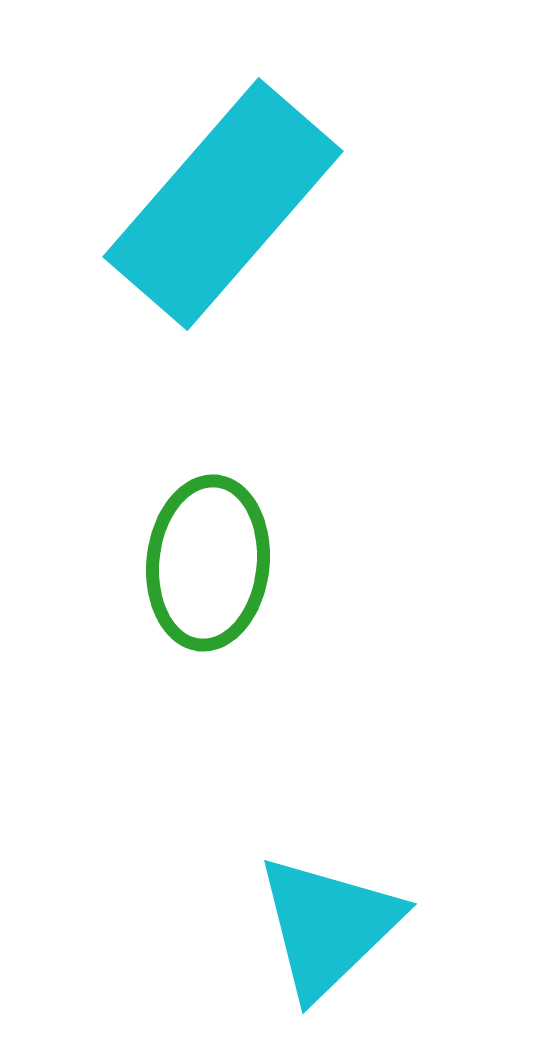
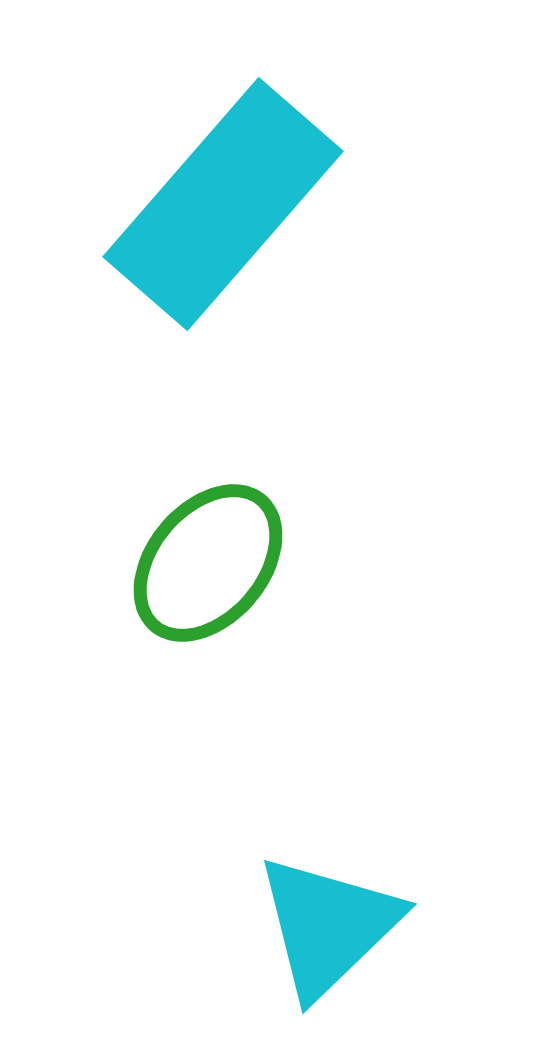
green ellipse: rotated 34 degrees clockwise
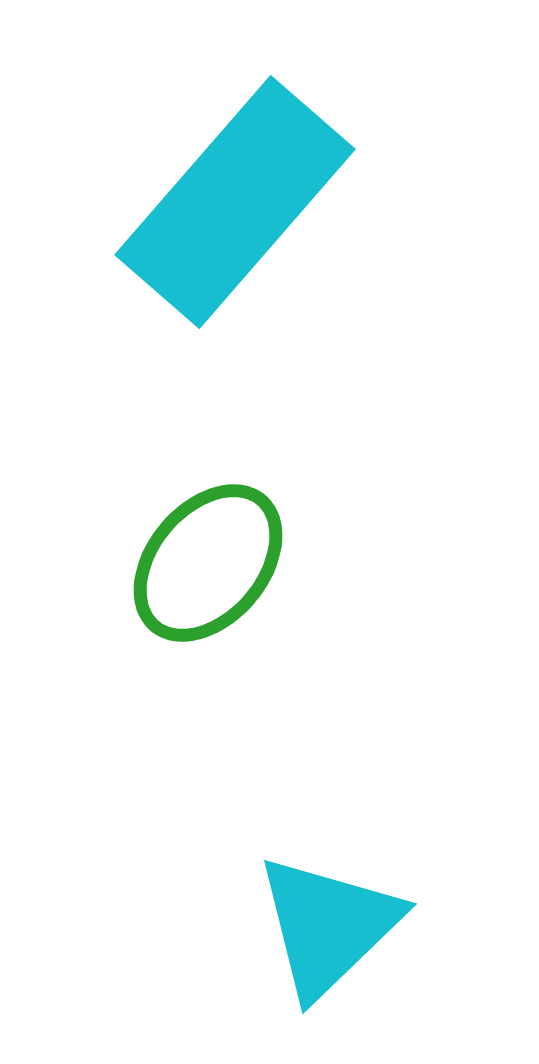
cyan rectangle: moved 12 px right, 2 px up
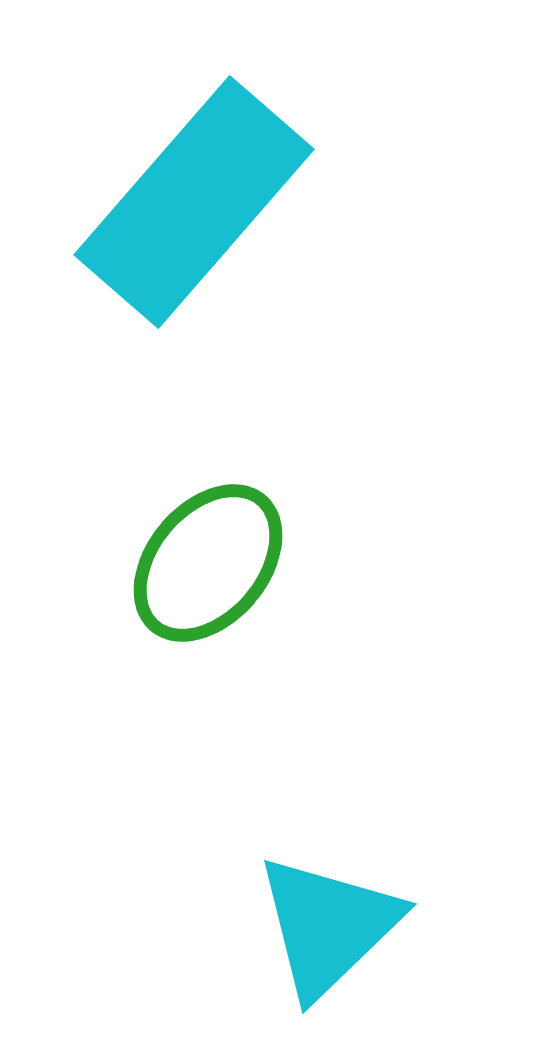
cyan rectangle: moved 41 px left
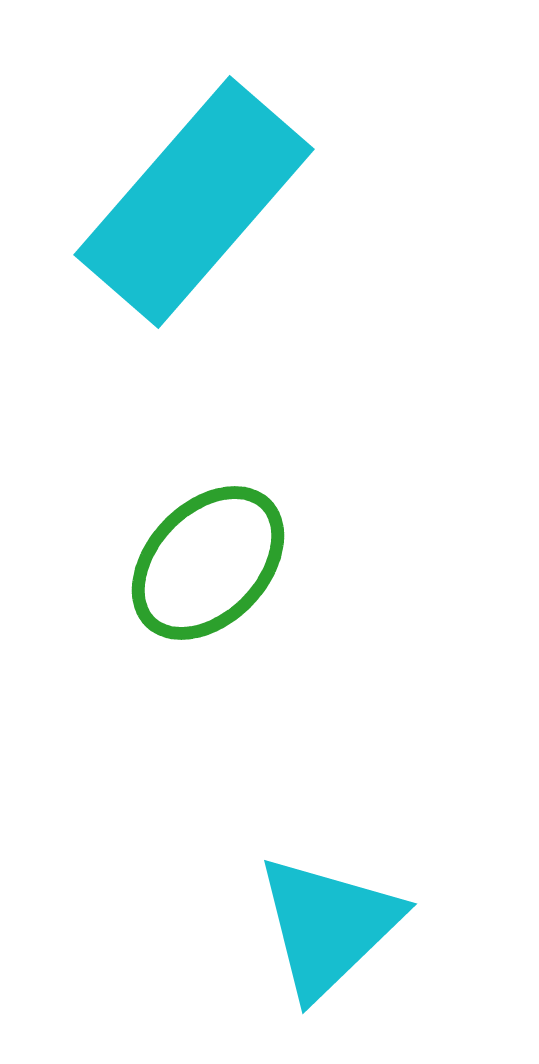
green ellipse: rotated 4 degrees clockwise
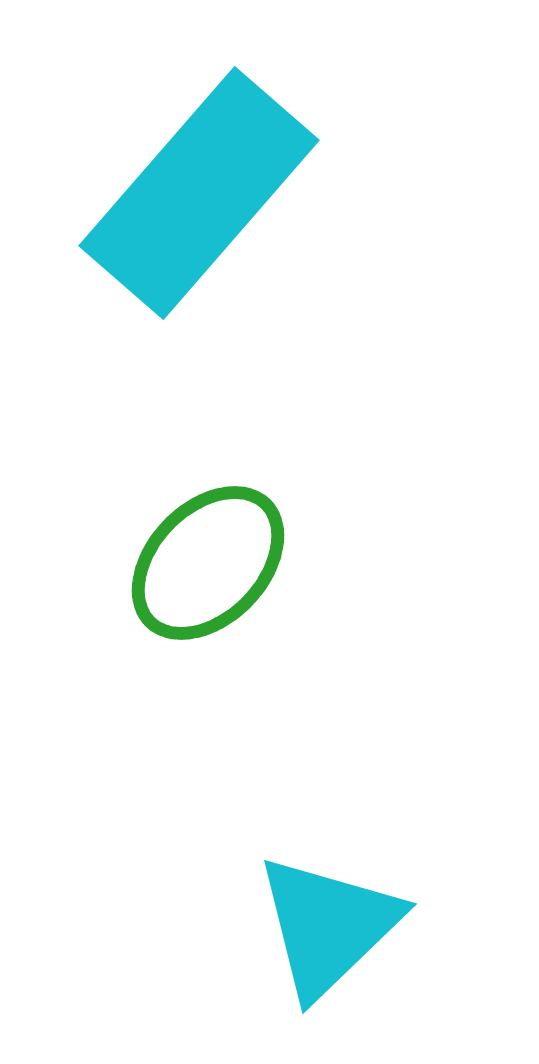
cyan rectangle: moved 5 px right, 9 px up
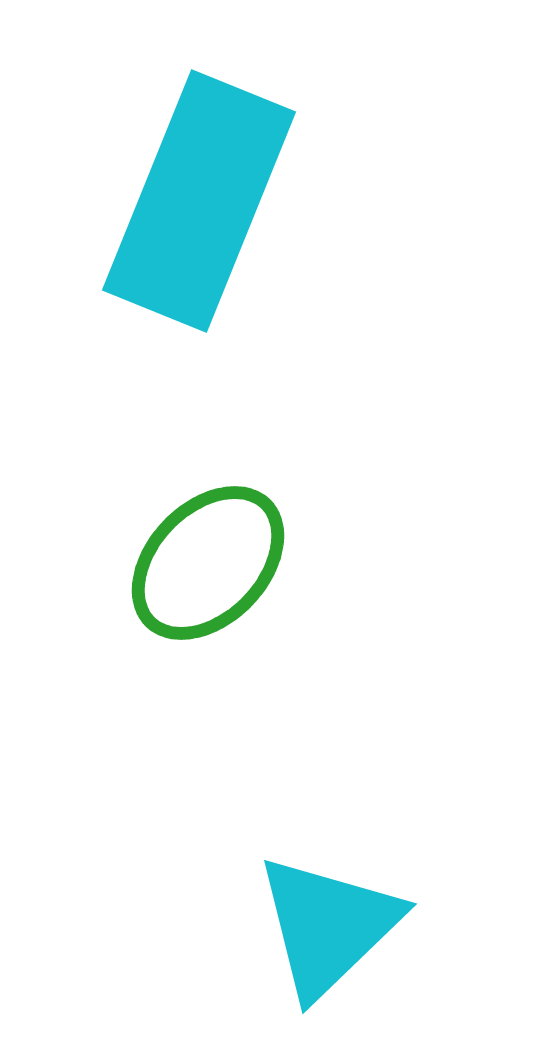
cyan rectangle: moved 8 px down; rotated 19 degrees counterclockwise
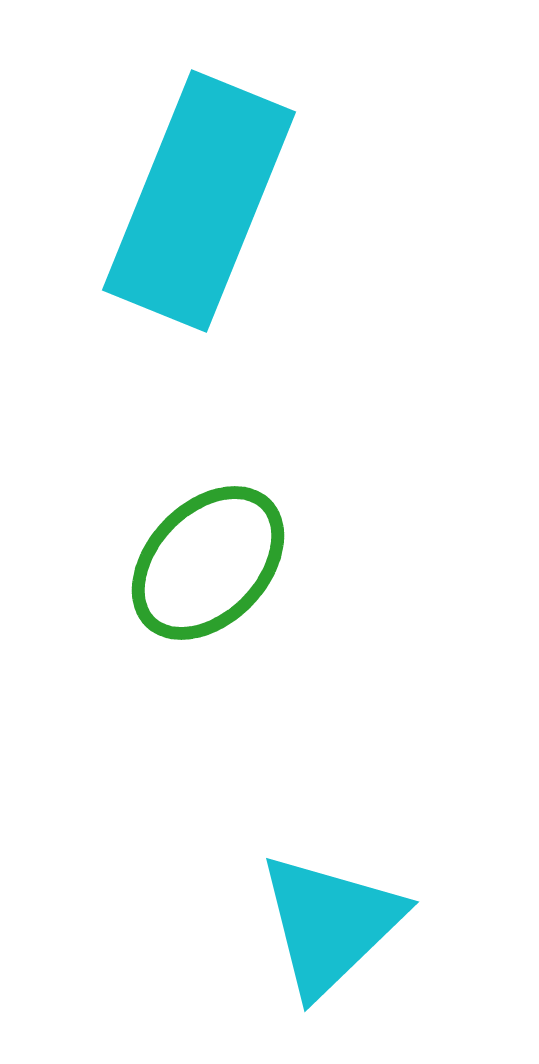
cyan triangle: moved 2 px right, 2 px up
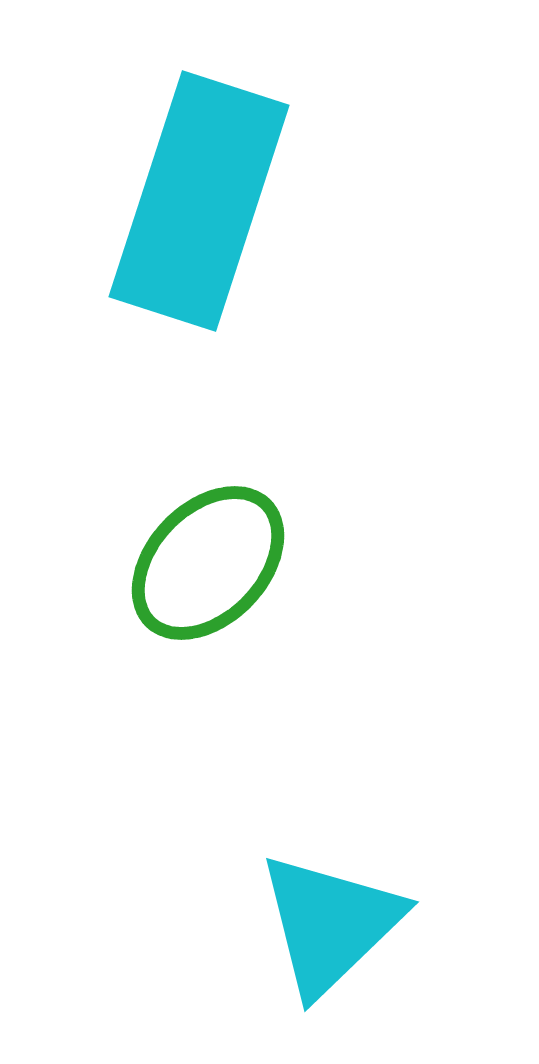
cyan rectangle: rotated 4 degrees counterclockwise
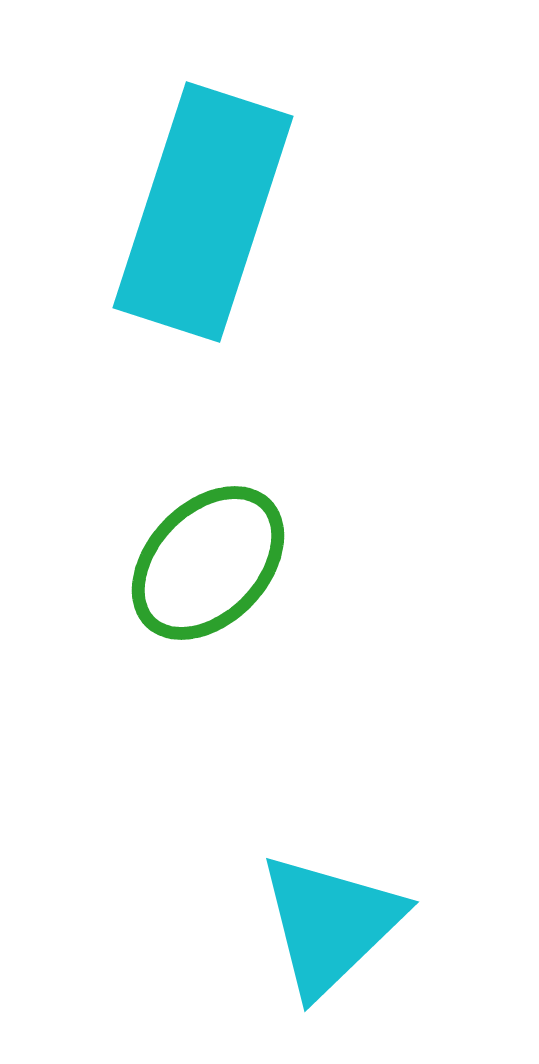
cyan rectangle: moved 4 px right, 11 px down
